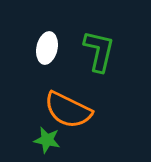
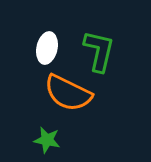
orange semicircle: moved 17 px up
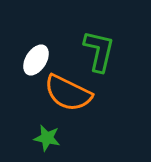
white ellipse: moved 11 px left, 12 px down; rotated 20 degrees clockwise
green star: moved 2 px up
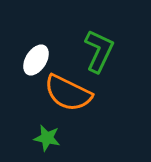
green L-shape: rotated 12 degrees clockwise
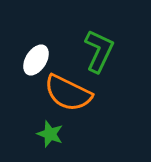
green star: moved 3 px right, 4 px up; rotated 8 degrees clockwise
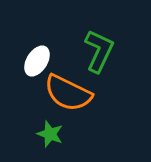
white ellipse: moved 1 px right, 1 px down
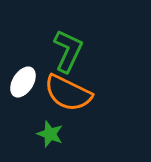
green L-shape: moved 31 px left
white ellipse: moved 14 px left, 21 px down
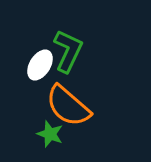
white ellipse: moved 17 px right, 17 px up
orange semicircle: moved 13 px down; rotated 15 degrees clockwise
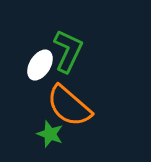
orange semicircle: moved 1 px right
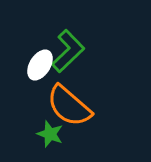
green L-shape: rotated 21 degrees clockwise
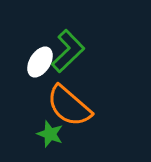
white ellipse: moved 3 px up
